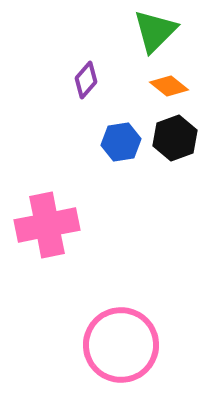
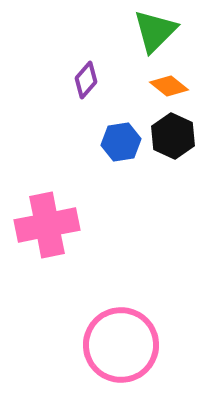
black hexagon: moved 2 px left, 2 px up; rotated 15 degrees counterclockwise
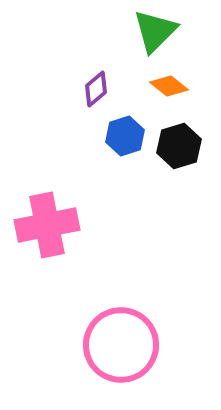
purple diamond: moved 10 px right, 9 px down; rotated 9 degrees clockwise
black hexagon: moved 6 px right, 10 px down; rotated 18 degrees clockwise
blue hexagon: moved 4 px right, 6 px up; rotated 9 degrees counterclockwise
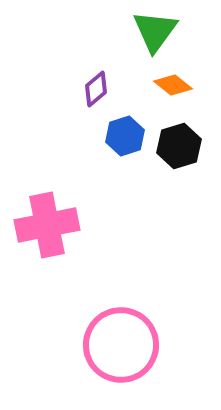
green triangle: rotated 9 degrees counterclockwise
orange diamond: moved 4 px right, 1 px up
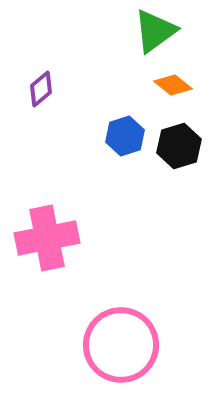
green triangle: rotated 18 degrees clockwise
purple diamond: moved 55 px left
pink cross: moved 13 px down
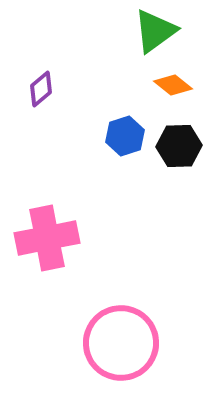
black hexagon: rotated 15 degrees clockwise
pink circle: moved 2 px up
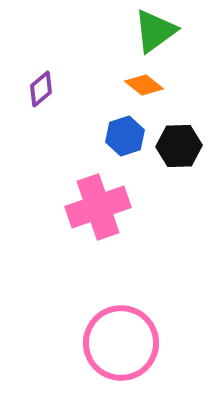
orange diamond: moved 29 px left
pink cross: moved 51 px right, 31 px up; rotated 8 degrees counterclockwise
